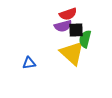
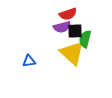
purple semicircle: moved 1 px left, 1 px down
black square: moved 1 px left, 1 px down
blue triangle: moved 2 px up
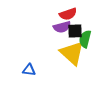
blue triangle: moved 9 px down; rotated 16 degrees clockwise
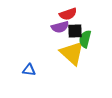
purple semicircle: moved 2 px left
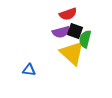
purple semicircle: moved 1 px right, 5 px down
black square: rotated 21 degrees clockwise
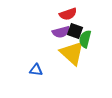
blue triangle: moved 7 px right
